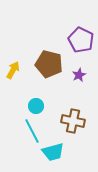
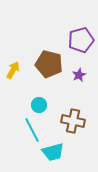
purple pentagon: rotated 30 degrees clockwise
cyan circle: moved 3 px right, 1 px up
cyan line: moved 1 px up
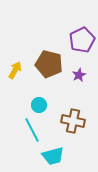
purple pentagon: moved 1 px right; rotated 10 degrees counterclockwise
yellow arrow: moved 2 px right
cyan trapezoid: moved 4 px down
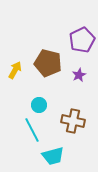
brown pentagon: moved 1 px left, 1 px up
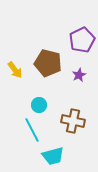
yellow arrow: rotated 114 degrees clockwise
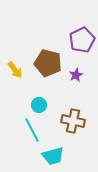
purple star: moved 3 px left
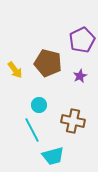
purple star: moved 4 px right, 1 px down
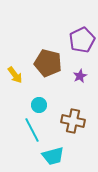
yellow arrow: moved 5 px down
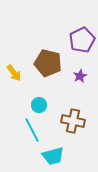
yellow arrow: moved 1 px left, 2 px up
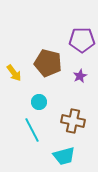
purple pentagon: rotated 25 degrees clockwise
cyan circle: moved 3 px up
cyan trapezoid: moved 11 px right
